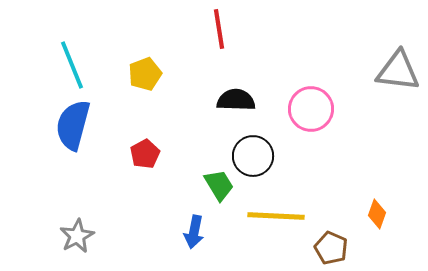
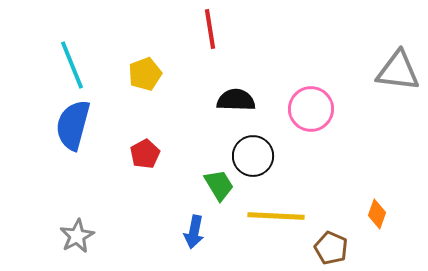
red line: moved 9 px left
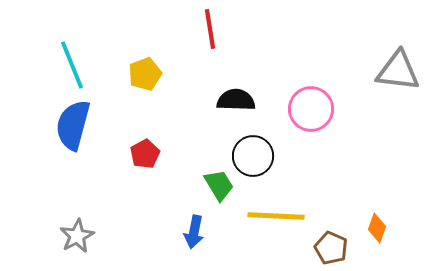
orange diamond: moved 14 px down
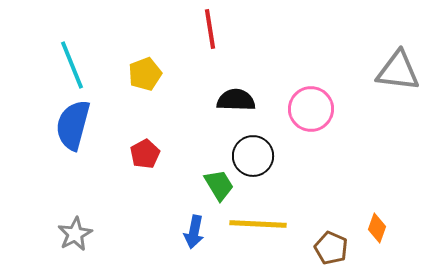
yellow line: moved 18 px left, 8 px down
gray star: moved 2 px left, 2 px up
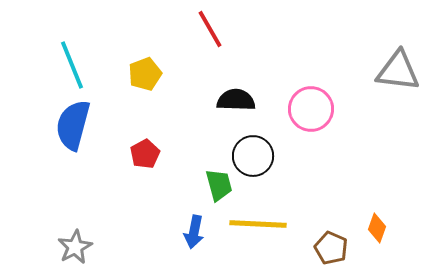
red line: rotated 21 degrees counterclockwise
green trapezoid: rotated 16 degrees clockwise
gray star: moved 13 px down
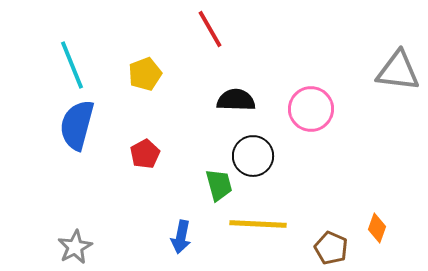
blue semicircle: moved 4 px right
blue arrow: moved 13 px left, 5 px down
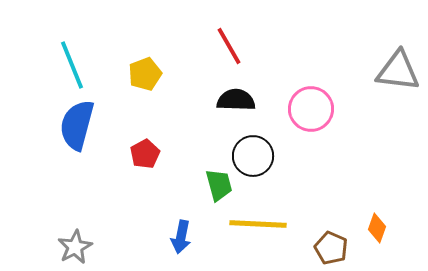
red line: moved 19 px right, 17 px down
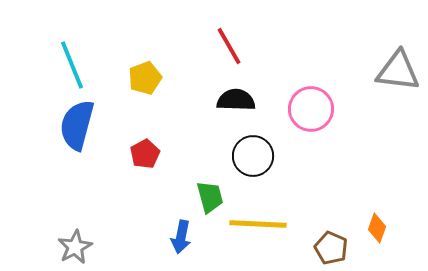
yellow pentagon: moved 4 px down
green trapezoid: moved 9 px left, 12 px down
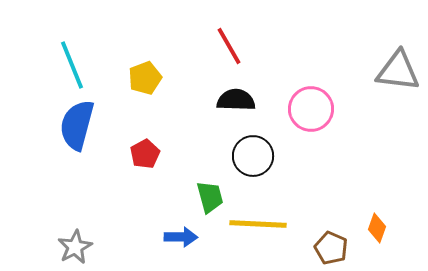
blue arrow: rotated 100 degrees counterclockwise
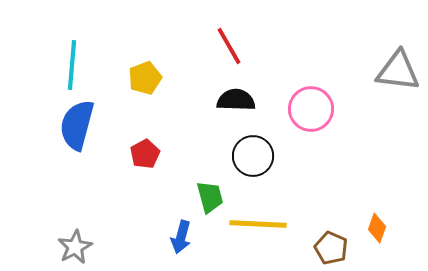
cyan line: rotated 27 degrees clockwise
blue arrow: rotated 104 degrees clockwise
